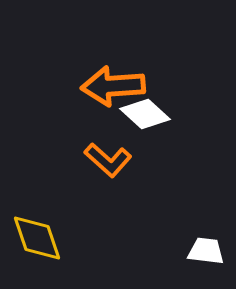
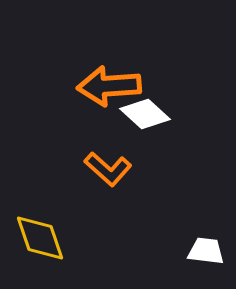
orange arrow: moved 4 px left
orange L-shape: moved 9 px down
yellow diamond: moved 3 px right
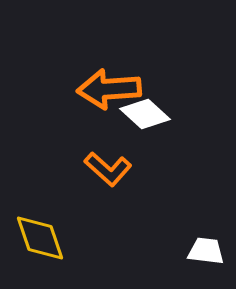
orange arrow: moved 3 px down
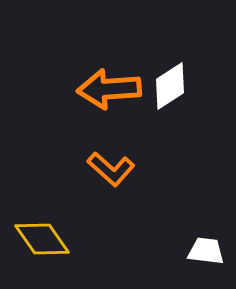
white diamond: moved 25 px right, 28 px up; rotated 75 degrees counterclockwise
orange L-shape: moved 3 px right
yellow diamond: moved 2 px right, 1 px down; rotated 16 degrees counterclockwise
